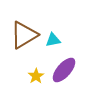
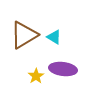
cyan triangle: moved 1 px right, 3 px up; rotated 42 degrees clockwise
purple ellipse: moved 1 px left, 1 px up; rotated 56 degrees clockwise
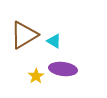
cyan triangle: moved 4 px down
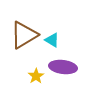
cyan triangle: moved 2 px left, 1 px up
purple ellipse: moved 2 px up
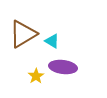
brown triangle: moved 1 px left, 1 px up
cyan triangle: moved 1 px down
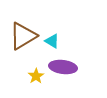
brown triangle: moved 2 px down
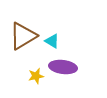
yellow star: rotated 21 degrees clockwise
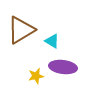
brown triangle: moved 2 px left, 6 px up
